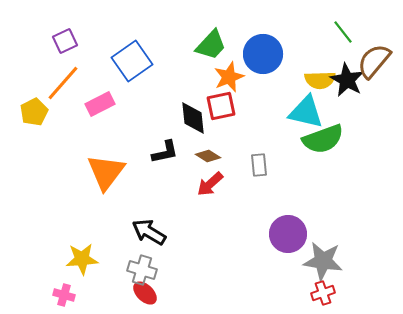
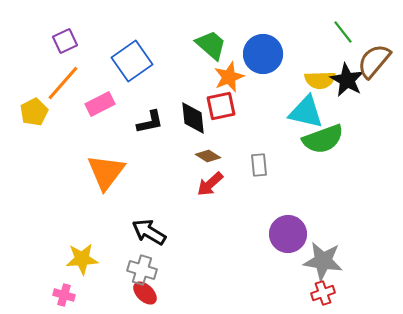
green trapezoid: rotated 92 degrees counterclockwise
black L-shape: moved 15 px left, 30 px up
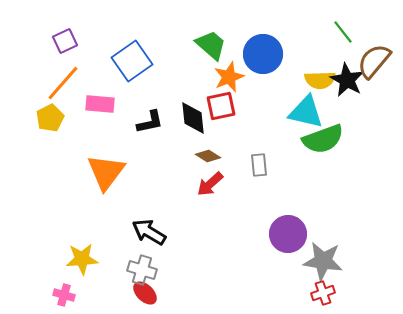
pink rectangle: rotated 32 degrees clockwise
yellow pentagon: moved 16 px right, 6 px down
